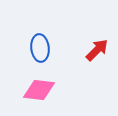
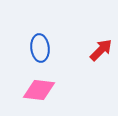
red arrow: moved 4 px right
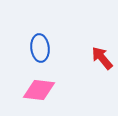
red arrow: moved 1 px right, 8 px down; rotated 85 degrees counterclockwise
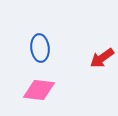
red arrow: rotated 85 degrees counterclockwise
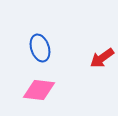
blue ellipse: rotated 12 degrees counterclockwise
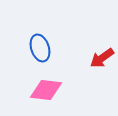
pink diamond: moved 7 px right
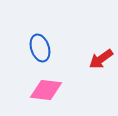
red arrow: moved 1 px left, 1 px down
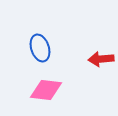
red arrow: rotated 30 degrees clockwise
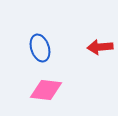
red arrow: moved 1 px left, 12 px up
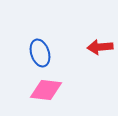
blue ellipse: moved 5 px down
